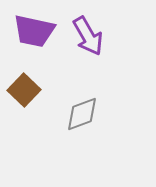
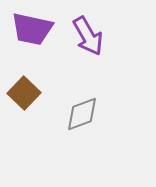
purple trapezoid: moved 2 px left, 2 px up
brown square: moved 3 px down
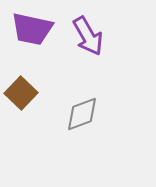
brown square: moved 3 px left
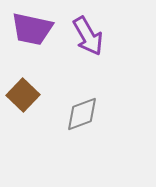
brown square: moved 2 px right, 2 px down
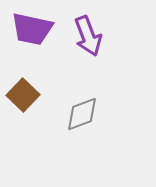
purple arrow: rotated 9 degrees clockwise
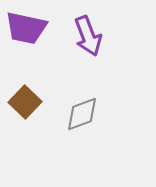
purple trapezoid: moved 6 px left, 1 px up
brown square: moved 2 px right, 7 px down
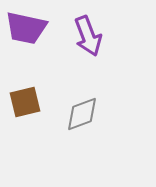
brown square: rotated 32 degrees clockwise
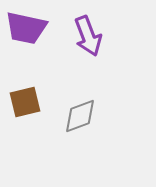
gray diamond: moved 2 px left, 2 px down
